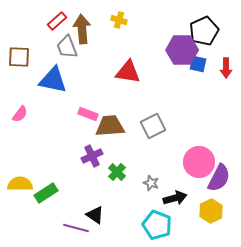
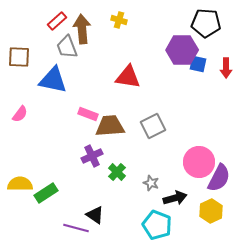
black pentagon: moved 2 px right, 8 px up; rotated 28 degrees clockwise
red triangle: moved 5 px down
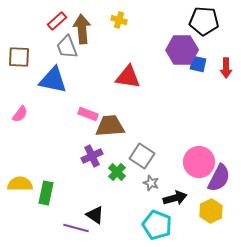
black pentagon: moved 2 px left, 2 px up
gray square: moved 11 px left, 30 px down; rotated 30 degrees counterclockwise
green rectangle: rotated 45 degrees counterclockwise
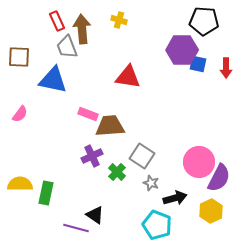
red rectangle: rotated 72 degrees counterclockwise
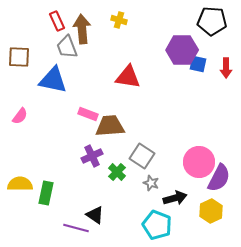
black pentagon: moved 8 px right
pink semicircle: moved 2 px down
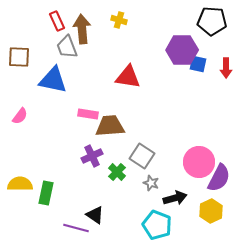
pink rectangle: rotated 12 degrees counterclockwise
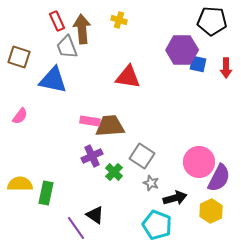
brown square: rotated 15 degrees clockwise
pink rectangle: moved 2 px right, 7 px down
green cross: moved 3 px left
purple line: rotated 40 degrees clockwise
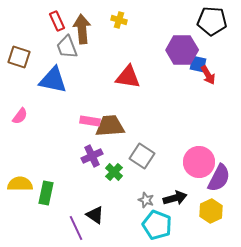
red arrow: moved 18 px left, 7 px down; rotated 30 degrees counterclockwise
gray star: moved 5 px left, 17 px down
purple line: rotated 10 degrees clockwise
